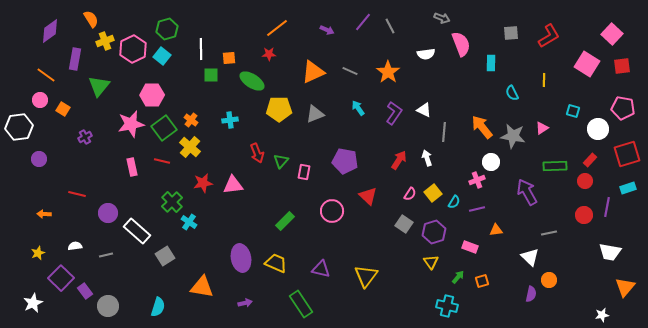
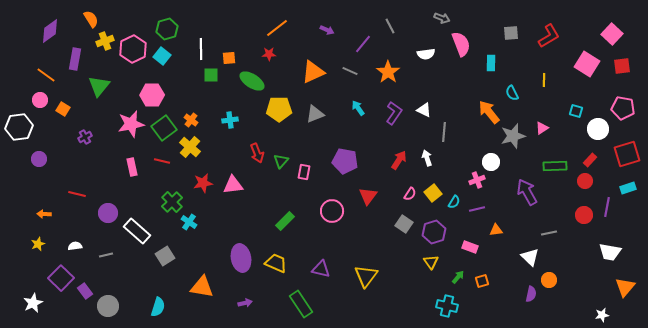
purple line at (363, 22): moved 22 px down
cyan square at (573, 111): moved 3 px right
orange arrow at (482, 127): moved 7 px right, 15 px up
gray star at (513, 136): rotated 25 degrees counterclockwise
red triangle at (368, 196): rotated 24 degrees clockwise
yellow star at (38, 253): moved 9 px up
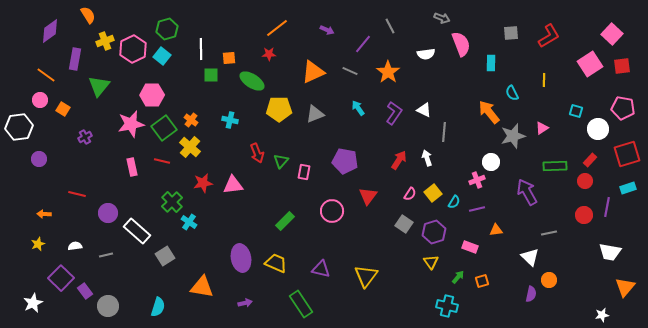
orange semicircle at (91, 19): moved 3 px left, 4 px up
pink square at (587, 64): moved 3 px right; rotated 25 degrees clockwise
cyan cross at (230, 120): rotated 21 degrees clockwise
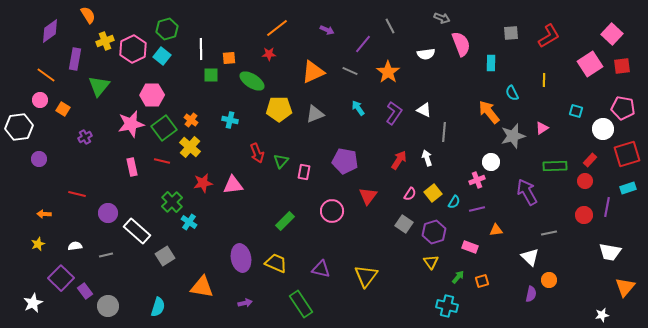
white circle at (598, 129): moved 5 px right
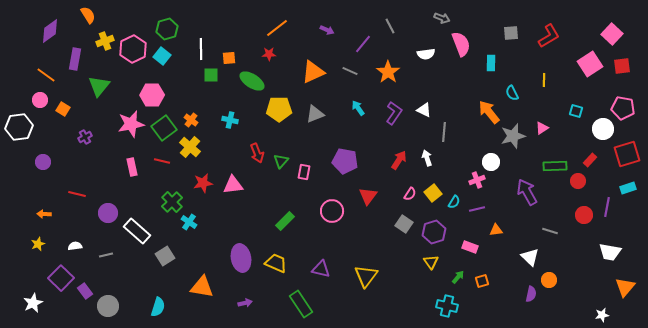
purple circle at (39, 159): moved 4 px right, 3 px down
red circle at (585, 181): moved 7 px left
gray line at (549, 233): moved 1 px right, 2 px up; rotated 28 degrees clockwise
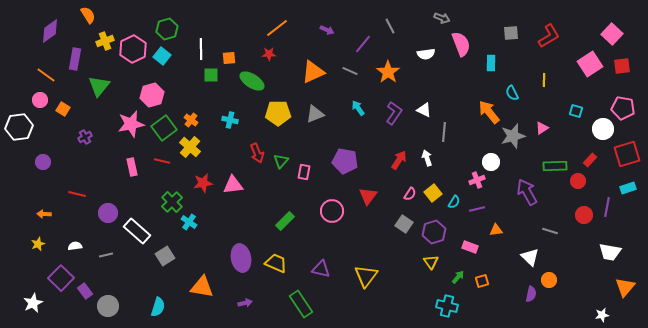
pink hexagon at (152, 95): rotated 15 degrees counterclockwise
yellow pentagon at (279, 109): moved 1 px left, 4 px down
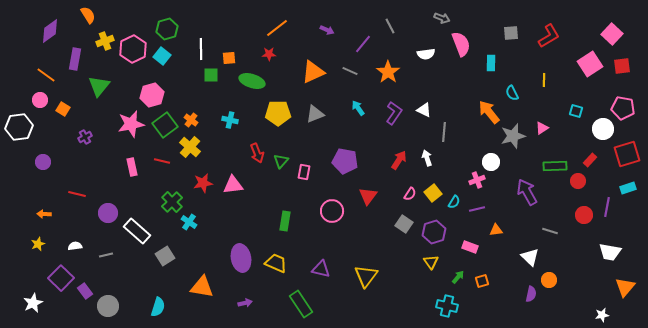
green ellipse at (252, 81): rotated 15 degrees counterclockwise
green square at (164, 128): moved 1 px right, 3 px up
green rectangle at (285, 221): rotated 36 degrees counterclockwise
